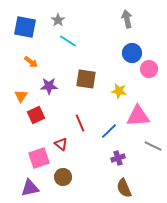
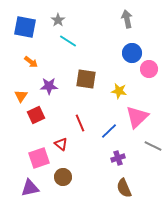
pink triangle: moved 1 px left, 1 px down; rotated 40 degrees counterclockwise
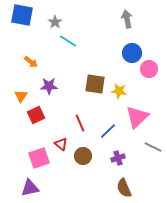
gray star: moved 3 px left, 2 px down
blue square: moved 3 px left, 12 px up
brown square: moved 9 px right, 5 px down
blue line: moved 1 px left
gray line: moved 1 px down
brown circle: moved 20 px right, 21 px up
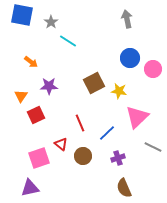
gray star: moved 4 px left
blue circle: moved 2 px left, 5 px down
pink circle: moved 4 px right
brown square: moved 1 px left, 1 px up; rotated 35 degrees counterclockwise
blue line: moved 1 px left, 2 px down
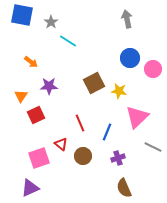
blue line: moved 1 px up; rotated 24 degrees counterclockwise
purple triangle: rotated 12 degrees counterclockwise
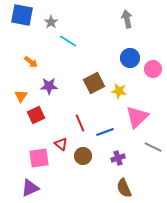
blue line: moved 2 px left; rotated 48 degrees clockwise
pink square: rotated 10 degrees clockwise
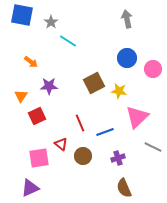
blue circle: moved 3 px left
red square: moved 1 px right, 1 px down
